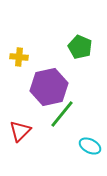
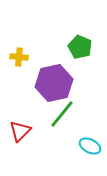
purple hexagon: moved 5 px right, 4 px up
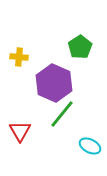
green pentagon: rotated 15 degrees clockwise
purple hexagon: rotated 24 degrees counterclockwise
red triangle: rotated 15 degrees counterclockwise
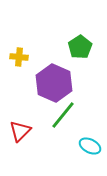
green line: moved 1 px right, 1 px down
red triangle: rotated 15 degrees clockwise
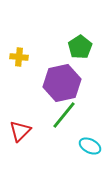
purple hexagon: moved 8 px right; rotated 24 degrees clockwise
green line: moved 1 px right
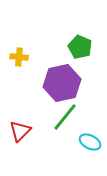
green pentagon: rotated 15 degrees counterclockwise
green line: moved 1 px right, 2 px down
cyan ellipse: moved 4 px up
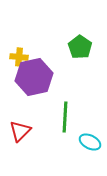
green pentagon: rotated 10 degrees clockwise
purple hexagon: moved 28 px left, 6 px up
green line: rotated 36 degrees counterclockwise
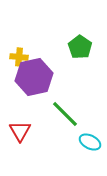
green line: moved 3 px up; rotated 48 degrees counterclockwise
red triangle: rotated 15 degrees counterclockwise
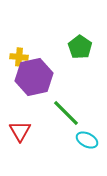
green line: moved 1 px right, 1 px up
cyan ellipse: moved 3 px left, 2 px up
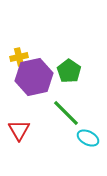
green pentagon: moved 11 px left, 24 px down
yellow cross: rotated 18 degrees counterclockwise
red triangle: moved 1 px left, 1 px up
cyan ellipse: moved 1 px right, 2 px up
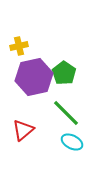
yellow cross: moved 11 px up
green pentagon: moved 5 px left, 2 px down
red triangle: moved 4 px right; rotated 20 degrees clockwise
cyan ellipse: moved 16 px left, 4 px down
